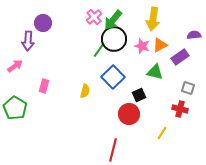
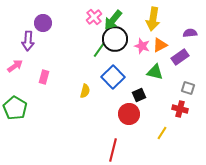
purple semicircle: moved 4 px left, 2 px up
black circle: moved 1 px right
pink rectangle: moved 9 px up
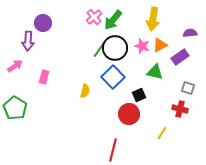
black circle: moved 9 px down
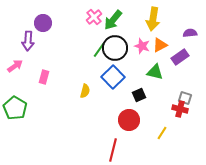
gray square: moved 3 px left, 10 px down
red circle: moved 6 px down
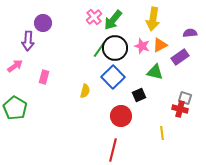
red circle: moved 8 px left, 4 px up
yellow line: rotated 40 degrees counterclockwise
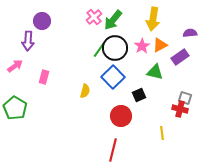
purple circle: moved 1 px left, 2 px up
pink star: rotated 21 degrees clockwise
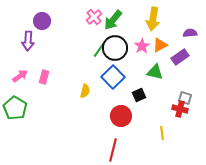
pink arrow: moved 5 px right, 10 px down
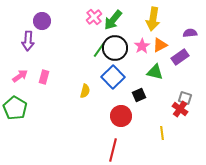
red cross: rotated 21 degrees clockwise
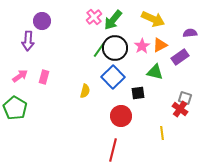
yellow arrow: rotated 75 degrees counterclockwise
black square: moved 1 px left, 2 px up; rotated 16 degrees clockwise
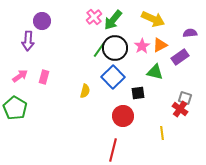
red circle: moved 2 px right
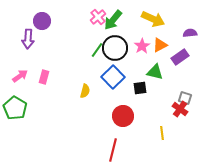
pink cross: moved 4 px right
purple arrow: moved 2 px up
green line: moved 2 px left
black square: moved 2 px right, 5 px up
